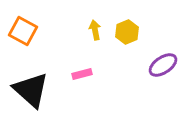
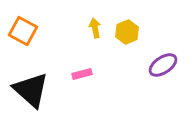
yellow arrow: moved 2 px up
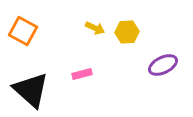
yellow arrow: rotated 126 degrees clockwise
yellow hexagon: rotated 20 degrees clockwise
purple ellipse: rotated 8 degrees clockwise
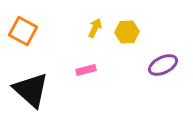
yellow arrow: rotated 90 degrees counterclockwise
pink rectangle: moved 4 px right, 4 px up
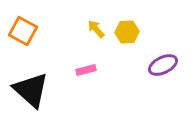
yellow arrow: moved 1 px right, 1 px down; rotated 66 degrees counterclockwise
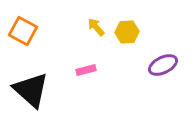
yellow arrow: moved 2 px up
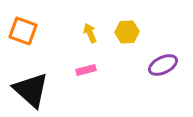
yellow arrow: moved 6 px left, 6 px down; rotated 18 degrees clockwise
orange square: rotated 8 degrees counterclockwise
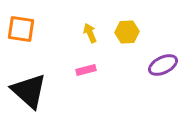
orange square: moved 2 px left, 2 px up; rotated 12 degrees counterclockwise
black triangle: moved 2 px left, 1 px down
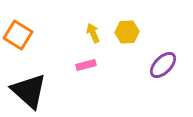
orange square: moved 3 px left, 6 px down; rotated 24 degrees clockwise
yellow arrow: moved 3 px right
purple ellipse: rotated 20 degrees counterclockwise
pink rectangle: moved 5 px up
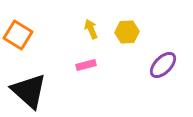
yellow arrow: moved 2 px left, 4 px up
